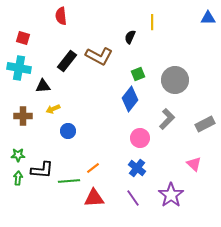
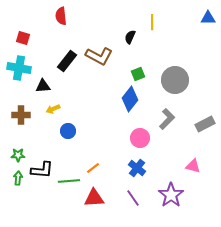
brown cross: moved 2 px left, 1 px up
pink triangle: moved 1 px left, 2 px down; rotated 28 degrees counterclockwise
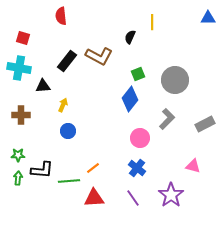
yellow arrow: moved 10 px right, 4 px up; rotated 136 degrees clockwise
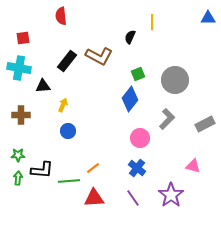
red square: rotated 24 degrees counterclockwise
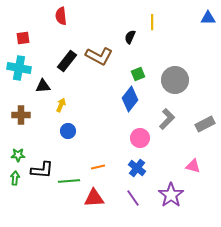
yellow arrow: moved 2 px left
orange line: moved 5 px right, 1 px up; rotated 24 degrees clockwise
green arrow: moved 3 px left
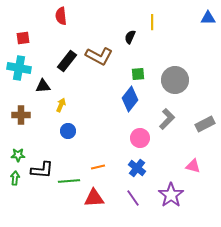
green square: rotated 16 degrees clockwise
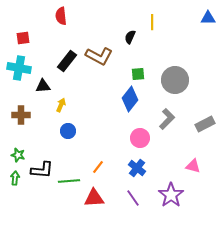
green star: rotated 16 degrees clockwise
orange line: rotated 40 degrees counterclockwise
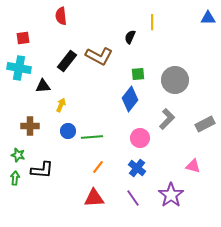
brown cross: moved 9 px right, 11 px down
green line: moved 23 px right, 44 px up
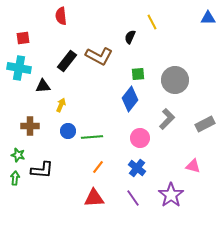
yellow line: rotated 28 degrees counterclockwise
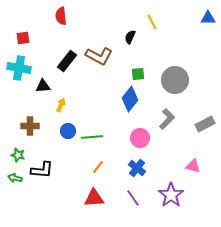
green arrow: rotated 80 degrees counterclockwise
